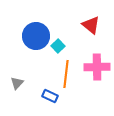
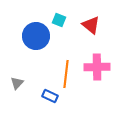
cyan square: moved 1 px right, 26 px up; rotated 24 degrees counterclockwise
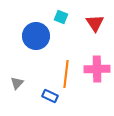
cyan square: moved 2 px right, 3 px up
red triangle: moved 4 px right, 2 px up; rotated 18 degrees clockwise
pink cross: moved 2 px down
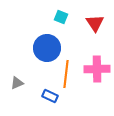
blue circle: moved 11 px right, 12 px down
gray triangle: rotated 24 degrees clockwise
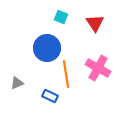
pink cross: moved 1 px right, 1 px up; rotated 30 degrees clockwise
orange line: rotated 16 degrees counterclockwise
